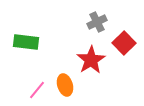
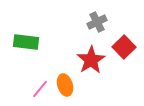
red square: moved 4 px down
pink line: moved 3 px right, 1 px up
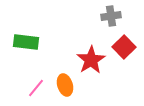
gray cross: moved 14 px right, 6 px up; rotated 18 degrees clockwise
pink line: moved 4 px left, 1 px up
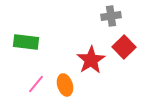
pink line: moved 4 px up
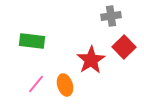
green rectangle: moved 6 px right, 1 px up
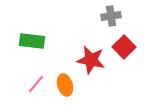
red star: rotated 28 degrees counterclockwise
